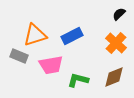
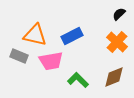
orange triangle: rotated 30 degrees clockwise
orange cross: moved 1 px right, 1 px up
pink trapezoid: moved 4 px up
green L-shape: rotated 30 degrees clockwise
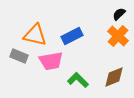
orange cross: moved 1 px right, 6 px up
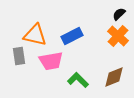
gray rectangle: rotated 60 degrees clockwise
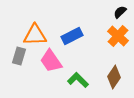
black semicircle: moved 1 px right, 2 px up
orange triangle: rotated 15 degrees counterclockwise
gray rectangle: rotated 24 degrees clockwise
pink trapezoid: rotated 65 degrees clockwise
brown diamond: rotated 35 degrees counterclockwise
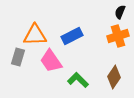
black semicircle: rotated 24 degrees counterclockwise
orange cross: rotated 30 degrees clockwise
gray rectangle: moved 1 px left, 1 px down
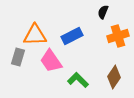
black semicircle: moved 17 px left
